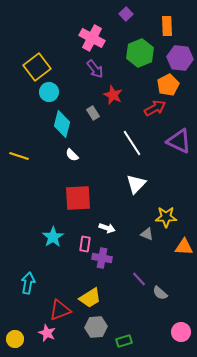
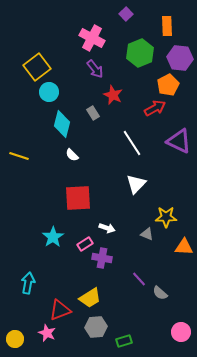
pink rectangle: rotated 49 degrees clockwise
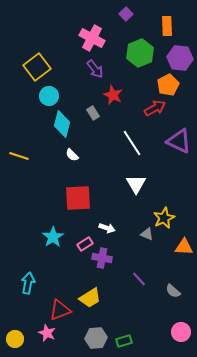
cyan circle: moved 4 px down
white triangle: rotated 15 degrees counterclockwise
yellow star: moved 2 px left, 1 px down; rotated 25 degrees counterclockwise
gray semicircle: moved 13 px right, 2 px up
gray hexagon: moved 11 px down
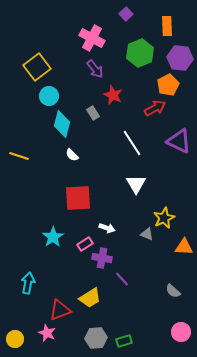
purple line: moved 17 px left
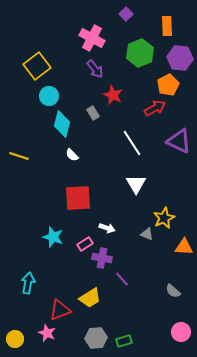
yellow square: moved 1 px up
cyan star: rotated 20 degrees counterclockwise
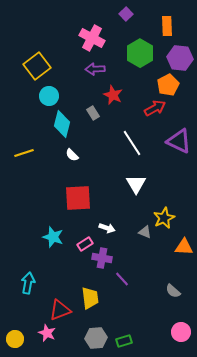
green hexagon: rotated 8 degrees counterclockwise
purple arrow: rotated 126 degrees clockwise
yellow line: moved 5 px right, 3 px up; rotated 36 degrees counterclockwise
gray triangle: moved 2 px left, 2 px up
yellow trapezoid: rotated 65 degrees counterclockwise
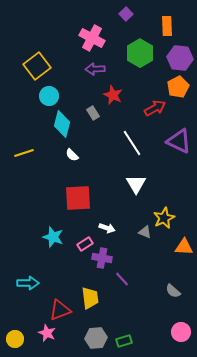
orange pentagon: moved 10 px right, 2 px down
cyan arrow: rotated 80 degrees clockwise
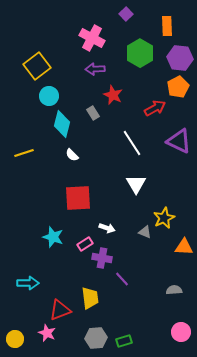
gray semicircle: moved 1 px right, 1 px up; rotated 133 degrees clockwise
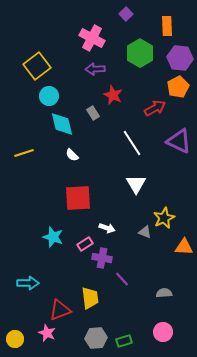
cyan diamond: rotated 28 degrees counterclockwise
gray semicircle: moved 10 px left, 3 px down
pink circle: moved 18 px left
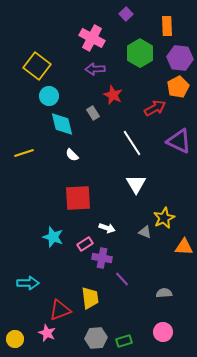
yellow square: rotated 16 degrees counterclockwise
